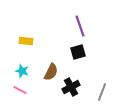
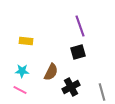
cyan star: rotated 16 degrees counterclockwise
gray line: rotated 36 degrees counterclockwise
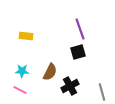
purple line: moved 3 px down
yellow rectangle: moved 5 px up
brown semicircle: moved 1 px left
black cross: moved 1 px left, 1 px up
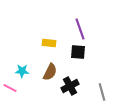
yellow rectangle: moved 23 px right, 7 px down
black square: rotated 21 degrees clockwise
pink line: moved 10 px left, 2 px up
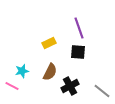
purple line: moved 1 px left, 1 px up
yellow rectangle: rotated 32 degrees counterclockwise
cyan star: rotated 16 degrees counterclockwise
pink line: moved 2 px right, 2 px up
gray line: moved 1 px up; rotated 36 degrees counterclockwise
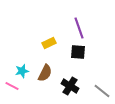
brown semicircle: moved 5 px left, 1 px down
black cross: rotated 30 degrees counterclockwise
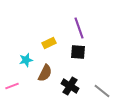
cyan star: moved 4 px right, 11 px up
pink line: rotated 48 degrees counterclockwise
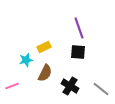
yellow rectangle: moved 5 px left, 4 px down
gray line: moved 1 px left, 2 px up
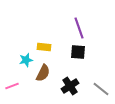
yellow rectangle: rotated 32 degrees clockwise
brown semicircle: moved 2 px left
black cross: rotated 24 degrees clockwise
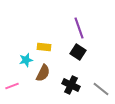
black square: rotated 28 degrees clockwise
black cross: moved 1 px right, 1 px up; rotated 30 degrees counterclockwise
